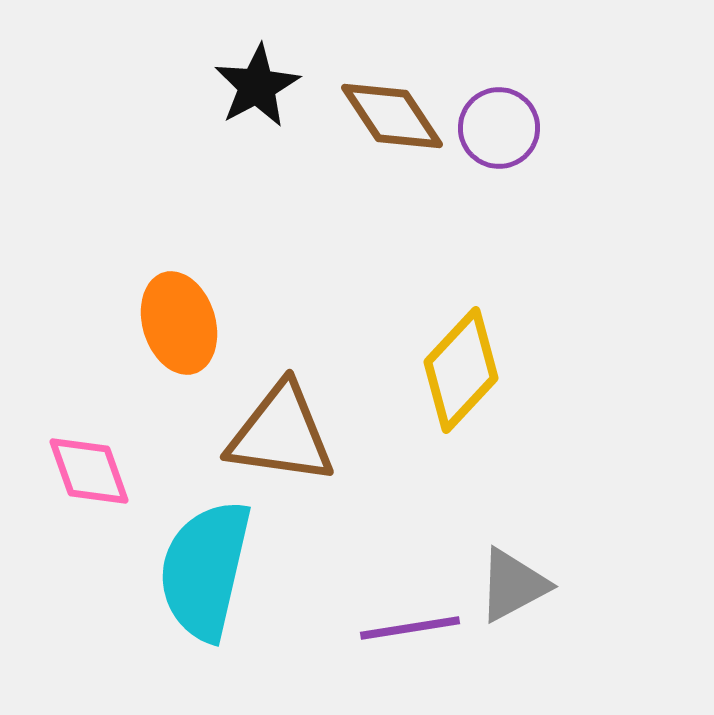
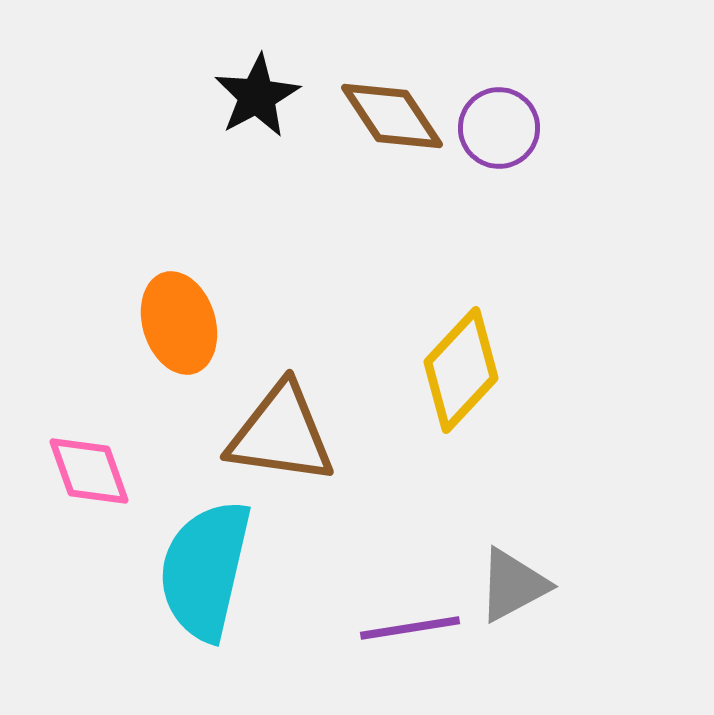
black star: moved 10 px down
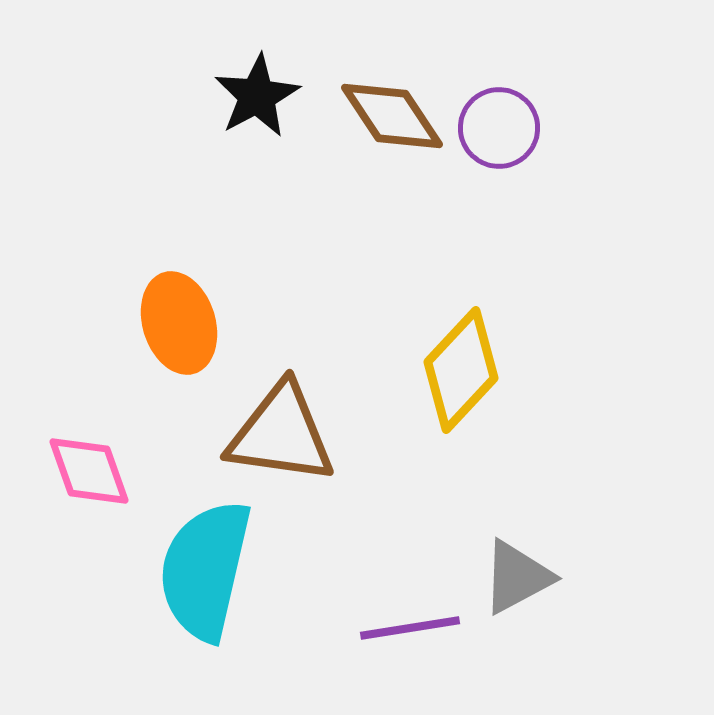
gray triangle: moved 4 px right, 8 px up
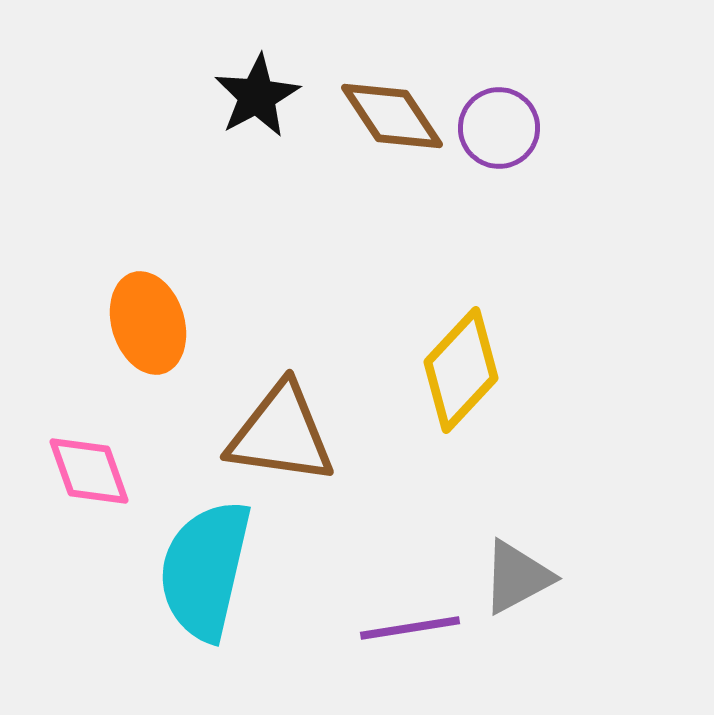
orange ellipse: moved 31 px left
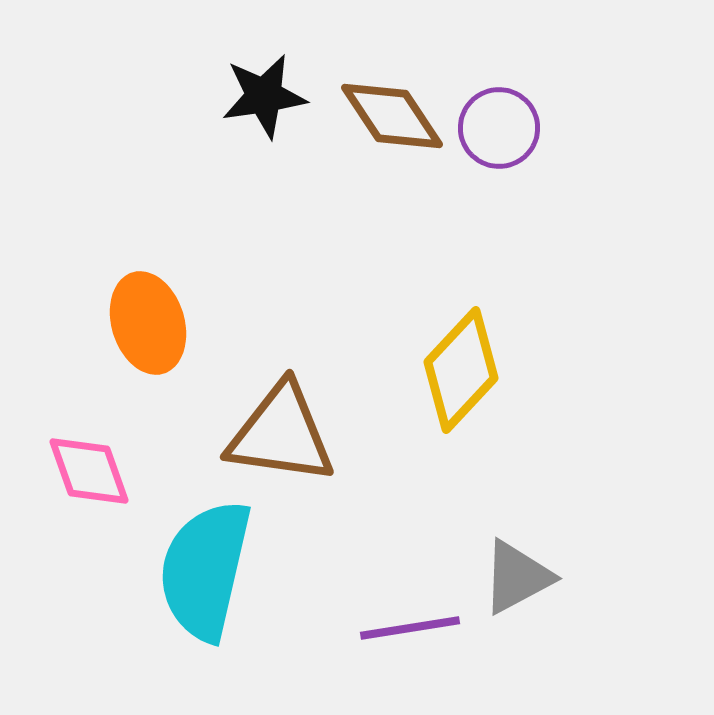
black star: moved 7 px right; rotated 20 degrees clockwise
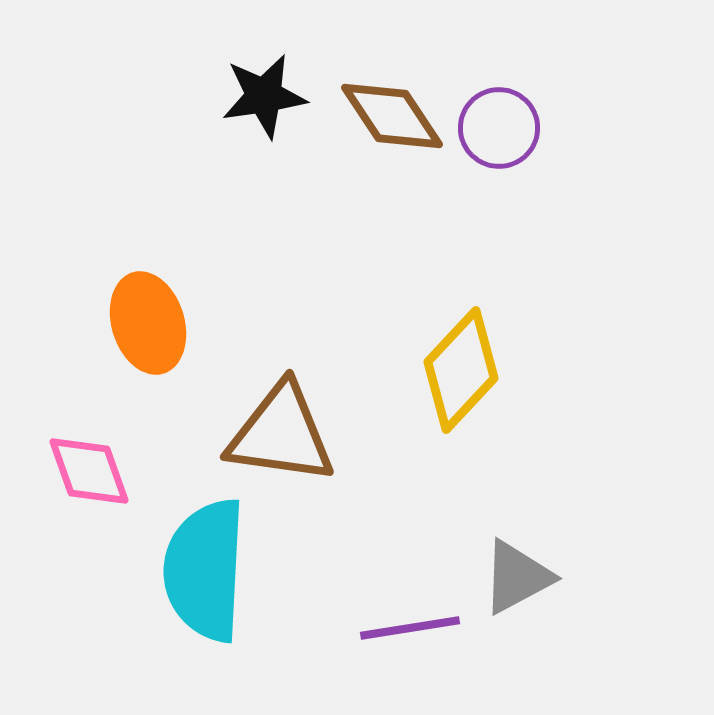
cyan semicircle: rotated 10 degrees counterclockwise
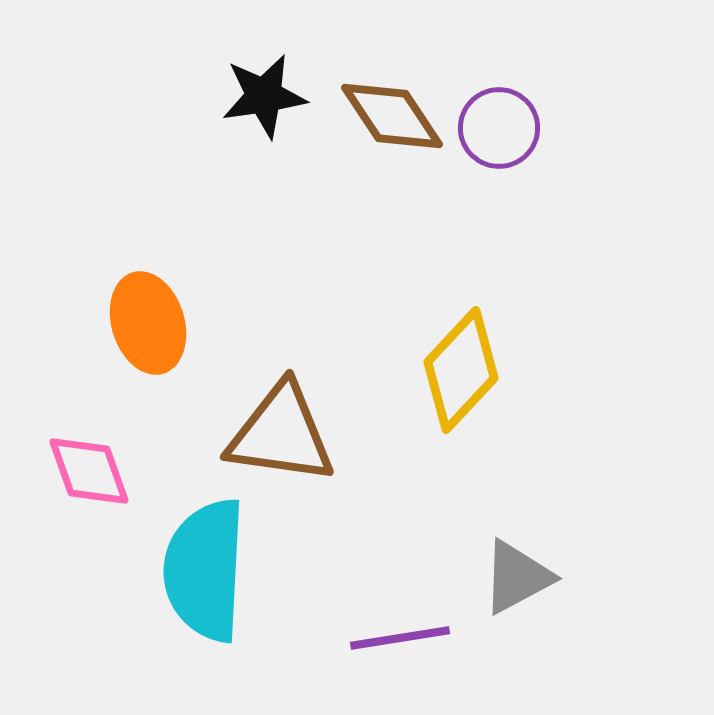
purple line: moved 10 px left, 10 px down
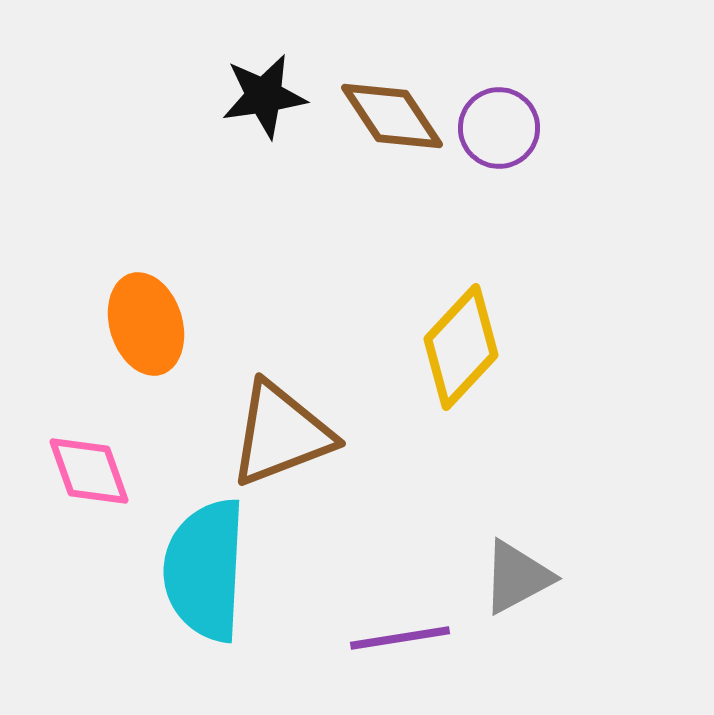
orange ellipse: moved 2 px left, 1 px down
yellow diamond: moved 23 px up
brown triangle: rotated 29 degrees counterclockwise
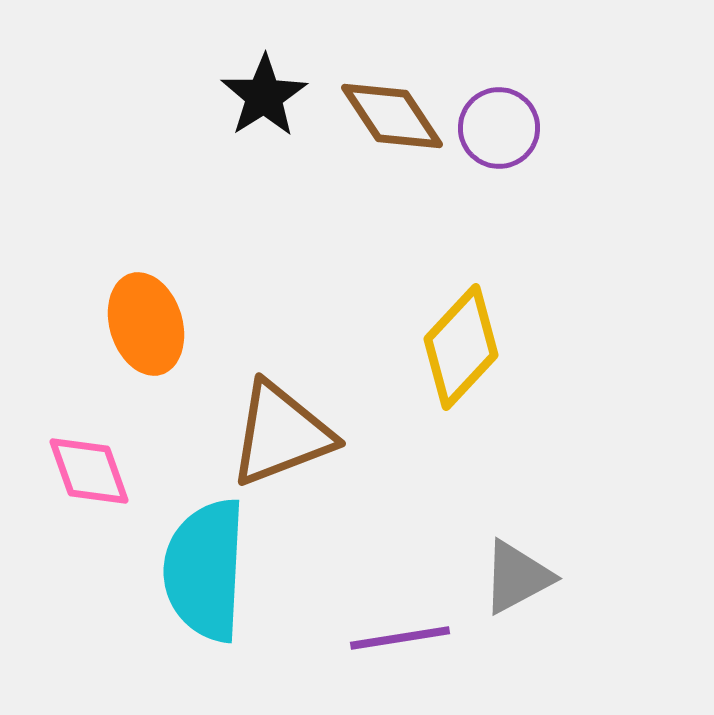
black star: rotated 24 degrees counterclockwise
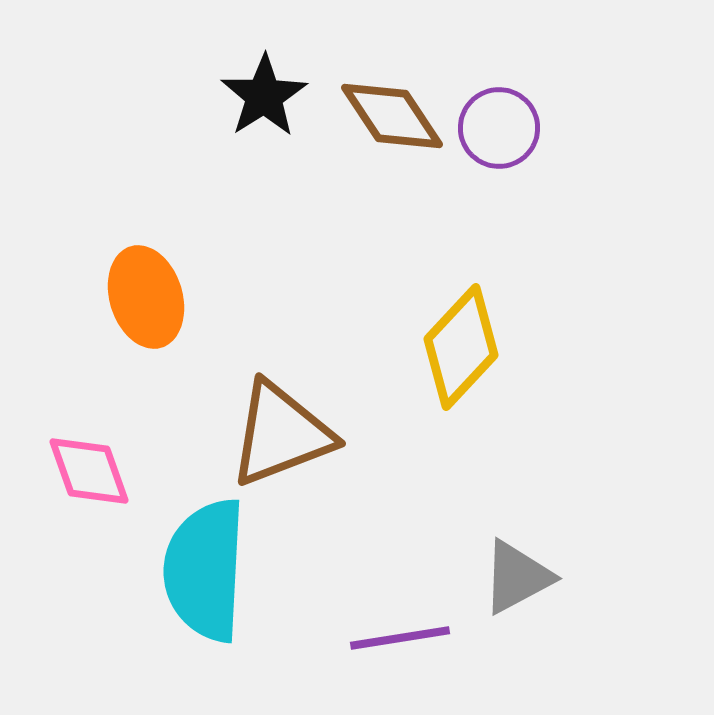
orange ellipse: moved 27 px up
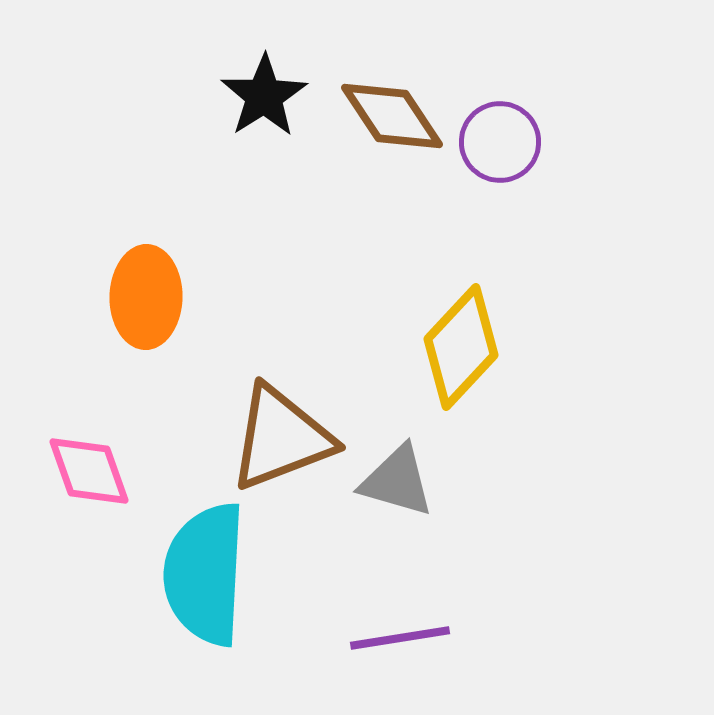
purple circle: moved 1 px right, 14 px down
orange ellipse: rotated 18 degrees clockwise
brown triangle: moved 4 px down
cyan semicircle: moved 4 px down
gray triangle: moved 120 px left, 96 px up; rotated 44 degrees clockwise
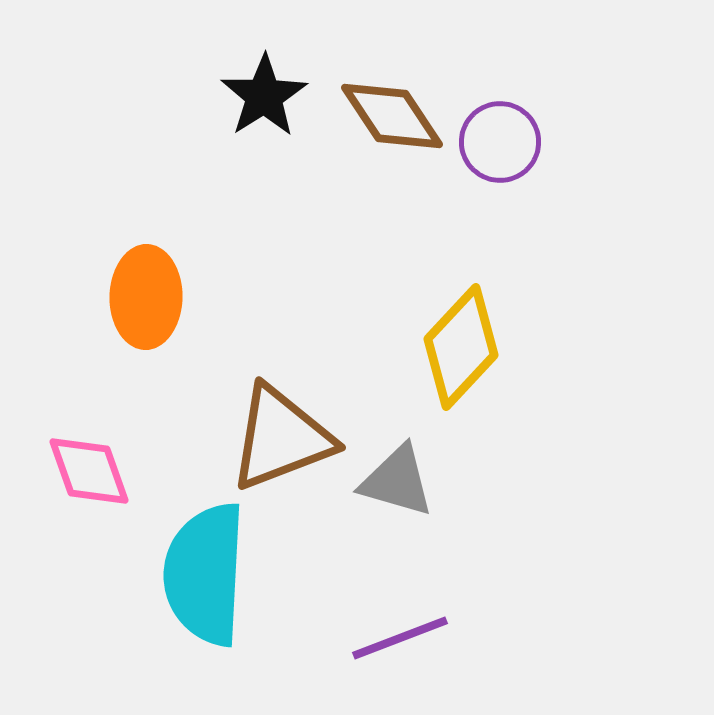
purple line: rotated 12 degrees counterclockwise
